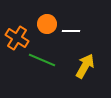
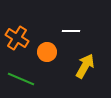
orange circle: moved 28 px down
green line: moved 21 px left, 19 px down
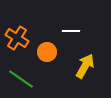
green line: rotated 12 degrees clockwise
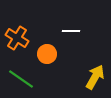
orange circle: moved 2 px down
yellow arrow: moved 10 px right, 11 px down
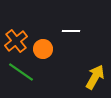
orange cross: moved 1 px left, 3 px down; rotated 20 degrees clockwise
orange circle: moved 4 px left, 5 px up
green line: moved 7 px up
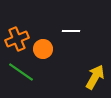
orange cross: moved 1 px right, 2 px up; rotated 15 degrees clockwise
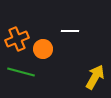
white line: moved 1 px left
green line: rotated 20 degrees counterclockwise
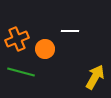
orange circle: moved 2 px right
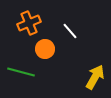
white line: rotated 48 degrees clockwise
orange cross: moved 12 px right, 16 px up
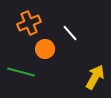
white line: moved 2 px down
